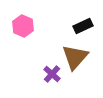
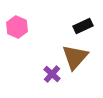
pink hexagon: moved 6 px left, 1 px down
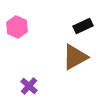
brown triangle: rotated 20 degrees clockwise
purple cross: moved 23 px left, 12 px down
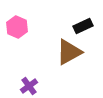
brown triangle: moved 6 px left, 5 px up
purple cross: rotated 12 degrees clockwise
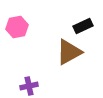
pink hexagon: rotated 25 degrees clockwise
purple cross: rotated 24 degrees clockwise
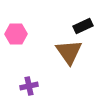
pink hexagon: moved 1 px left, 7 px down; rotated 10 degrees clockwise
brown triangle: rotated 36 degrees counterclockwise
